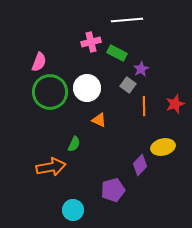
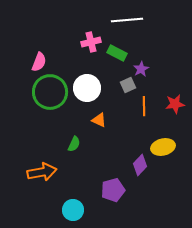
gray square: rotated 28 degrees clockwise
red star: rotated 12 degrees clockwise
orange arrow: moved 9 px left, 5 px down
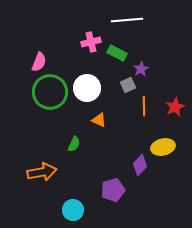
red star: moved 3 px down; rotated 18 degrees counterclockwise
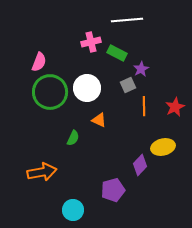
green semicircle: moved 1 px left, 6 px up
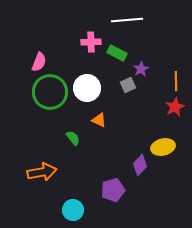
pink cross: rotated 12 degrees clockwise
orange line: moved 32 px right, 25 px up
green semicircle: rotated 63 degrees counterclockwise
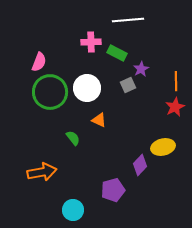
white line: moved 1 px right
